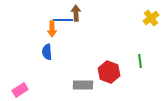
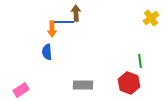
blue line: moved 1 px right, 2 px down
red hexagon: moved 20 px right, 11 px down
pink rectangle: moved 1 px right
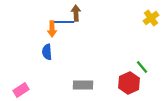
green line: moved 2 px right, 6 px down; rotated 32 degrees counterclockwise
red hexagon: rotated 15 degrees clockwise
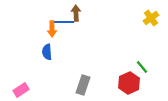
gray rectangle: rotated 72 degrees counterclockwise
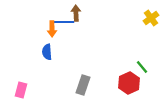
pink rectangle: rotated 42 degrees counterclockwise
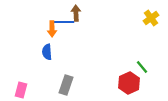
gray rectangle: moved 17 px left
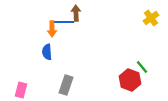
red hexagon: moved 1 px right, 3 px up; rotated 15 degrees counterclockwise
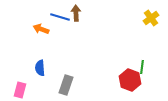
blue line: moved 4 px left, 5 px up; rotated 18 degrees clockwise
orange arrow: moved 11 px left; rotated 112 degrees clockwise
blue semicircle: moved 7 px left, 16 px down
green line: rotated 48 degrees clockwise
pink rectangle: moved 1 px left
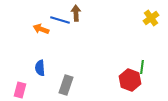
blue line: moved 3 px down
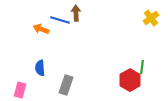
red hexagon: rotated 10 degrees clockwise
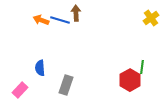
orange arrow: moved 9 px up
pink rectangle: rotated 28 degrees clockwise
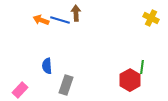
yellow cross: rotated 28 degrees counterclockwise
blue semicircle: moved 7 px right, 2 px up
